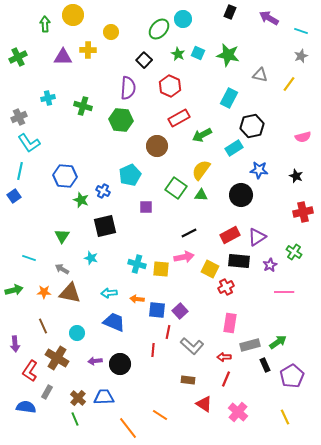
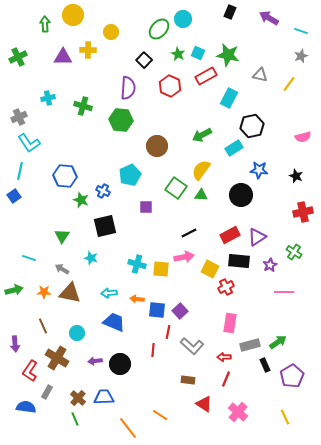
red rectangle at (179, 118): moved 27 px right, 42 px up
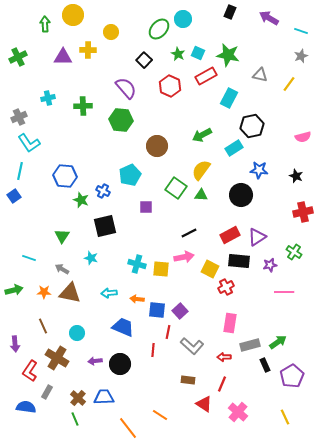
purple semicircle at (128, 88): moved 2 px left; rotated 45 degrees counterclockwise
green cross at (83, 106): rotated 18 degrees counterclockwise
purple star at (270, 265): rotated 16 degrees clockwise
blue trapezoid at (114, 322): moved 9 px right, 5 px down
red line at (226, 379): moved 4 px left, 5 px down
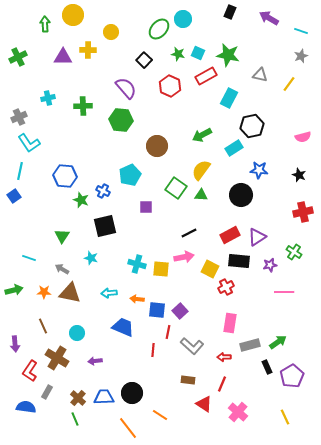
green star at (178, 54): rotated 16 degrees counterclockwise
black star at (296, 176): moved 3 px right, 1 px up
black circle at (120, 364): moved 12 px right, 29 px down
black rectangle at (265, 365): moved 2 px right, 2 px down
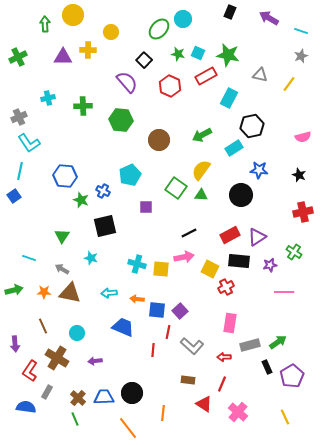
purple semicircle at (126, 88): moved 1 px right, 6 px up
brown circle at (157, 146): moved 2 px right, 6 px up
orange line at (160, 415): moved 3 px right, 2 px up; rotated 63 degrees clockwise
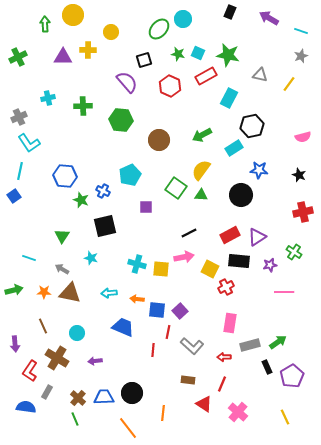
black square at (144, 60): rotated 28 degrees clockwise
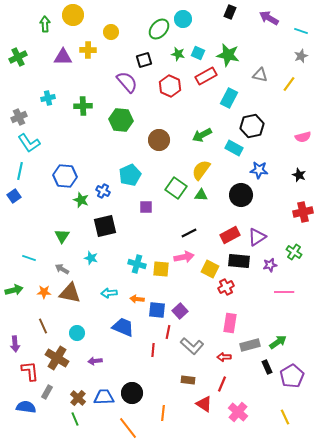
cyan rectangle at (234, 148): rotated 60 degrees clockwise
red L-shape at (30, 371): rotated 140 degrees clockwise
